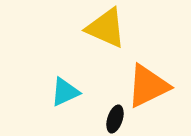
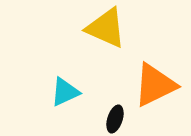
orange triangle: moved 7 px right, 1 px up
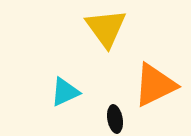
yellow triangle: rotated 30 degrees clockwise
black ellipse: rotated 28 degrees counterclockwise
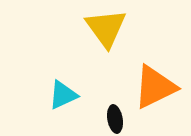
orange triangle: moved 2 px down
cyan triangle: moved 2 px left, 3 px down
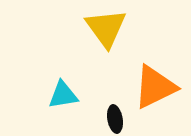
cyan triangle: rotated 16 degrees clockwise
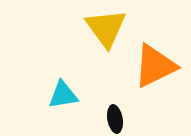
orange triangle: moved 21 px up
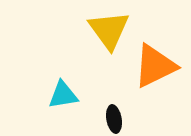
yellow triangle: moved 3 px right, 2 px down
black ellipse: moved 1 px left
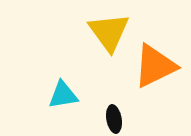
yellow triangle: moved 2 px down
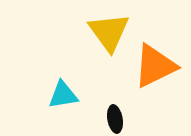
black ellipse: moved 1 px right
